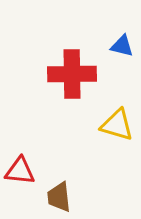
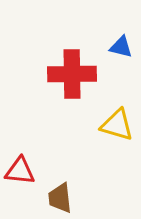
blue triangle: moved 1 px left, 1 px down
brown trapezoid: moved 1 px right, 1 px down
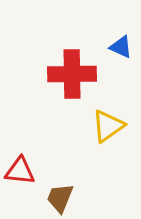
blue triangle: rotated 10 degrees clockwise
yellow triangle: moved 9 px left, 1 px down; rotated 51 degrees counterclockwise
brown trapezoid: rotated 28 degrees clockwise
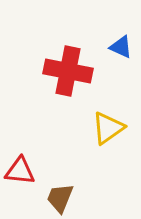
red cross: moved 4 px left, 3 px up; rotated 12 degrees clockwise
yellow triangle: moved 2 px down
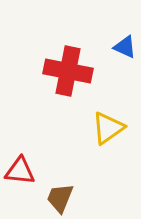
blue triangle: moved 4 px right
